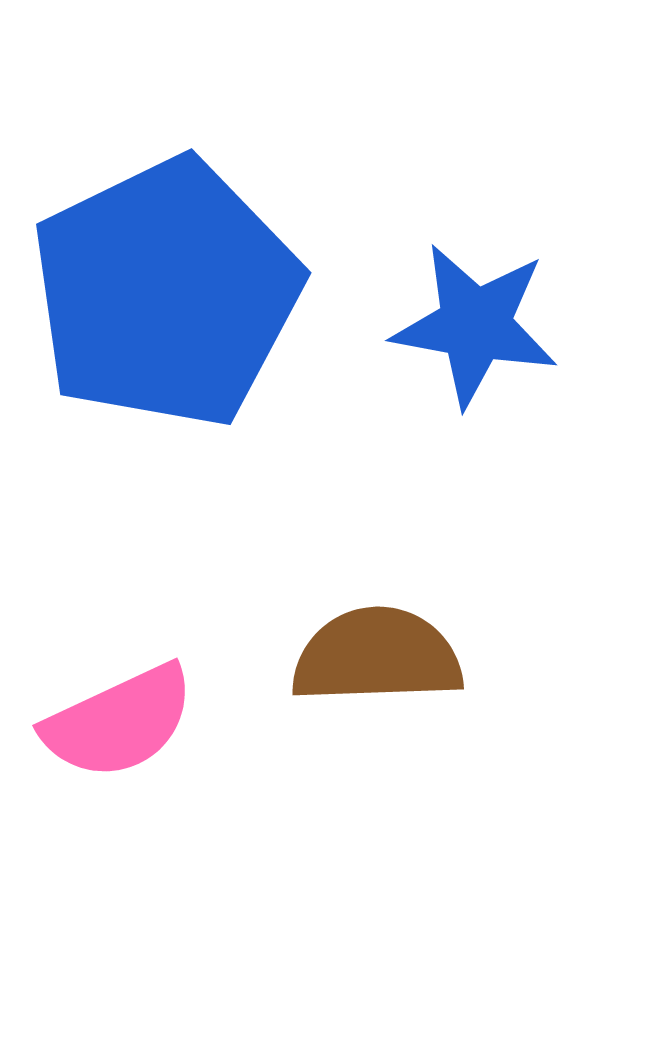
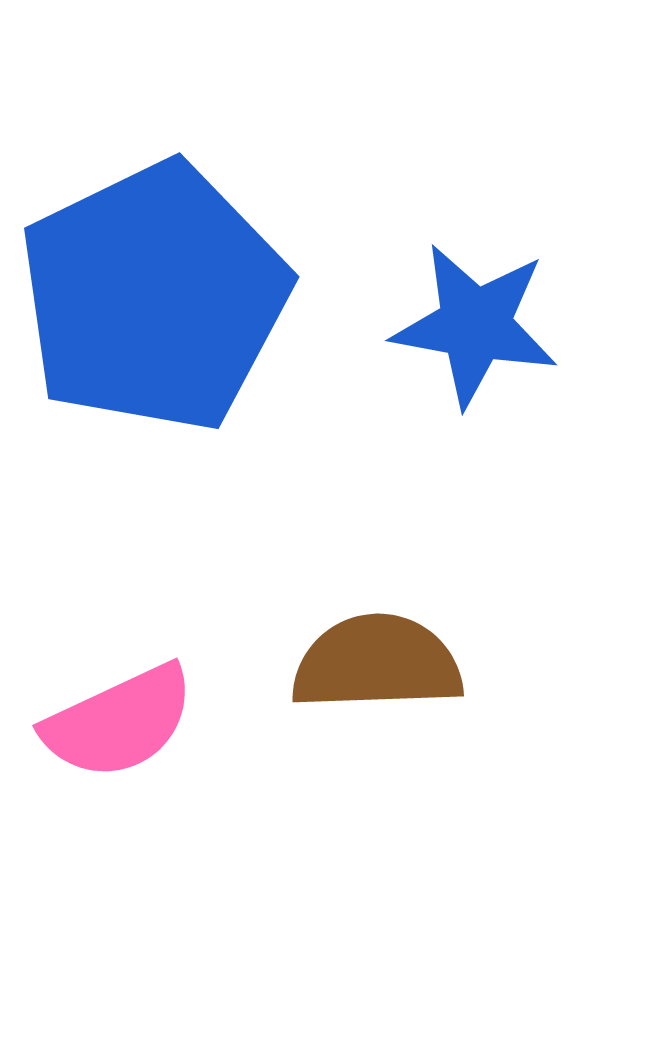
blue pentagon: moved 12 px left, 4 px down
brown semicircle: moved 7 px down
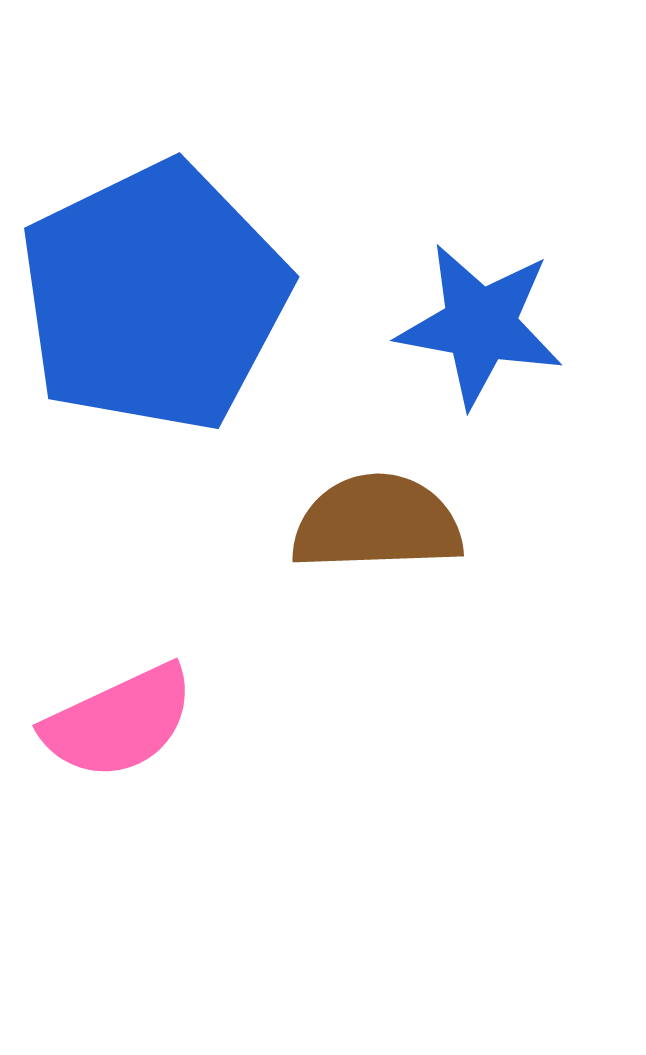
blue star: moved 5 px right
brown semicircle: moved 140 px up
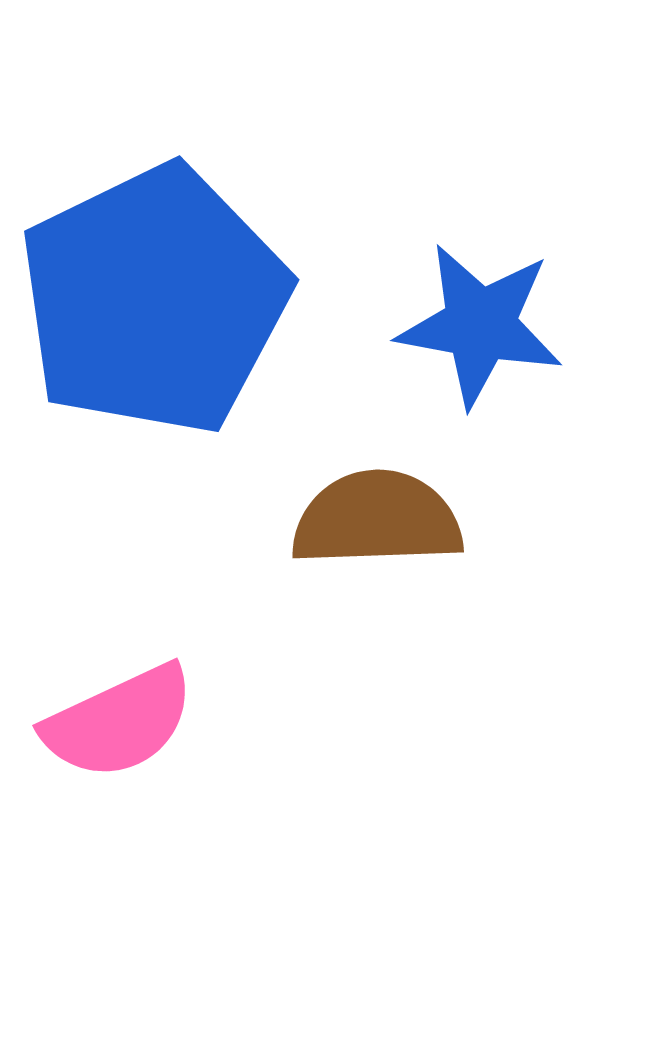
blue pentagon: moved 3 px down
brown semicircle: moved 4 px up
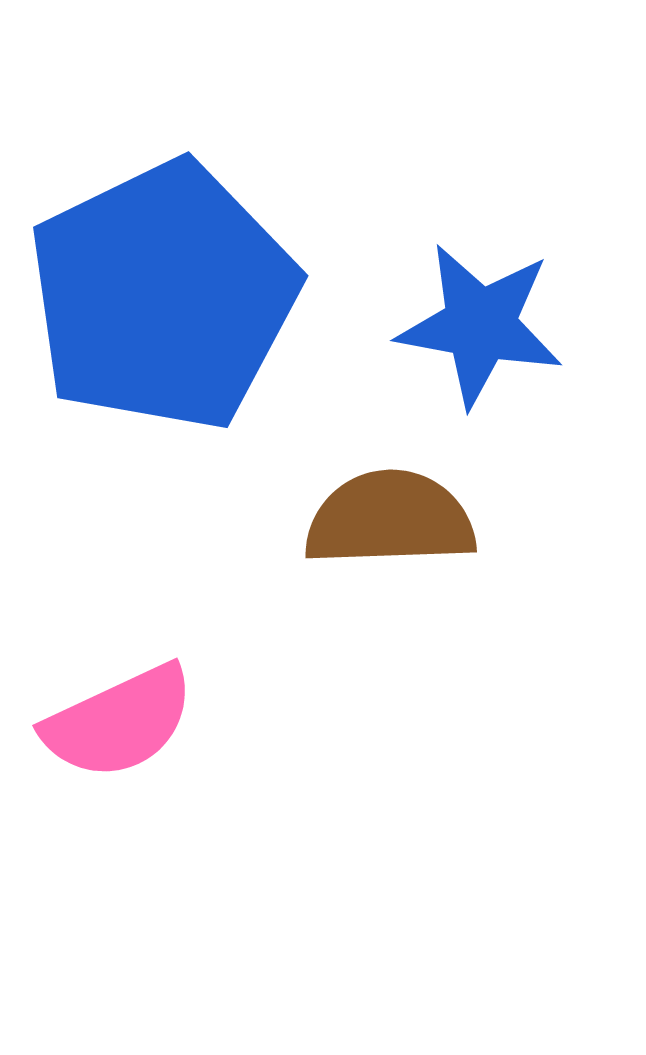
blue pentagon: moved 9 px right, 4 px up
brown semicircle: moved 13 px right
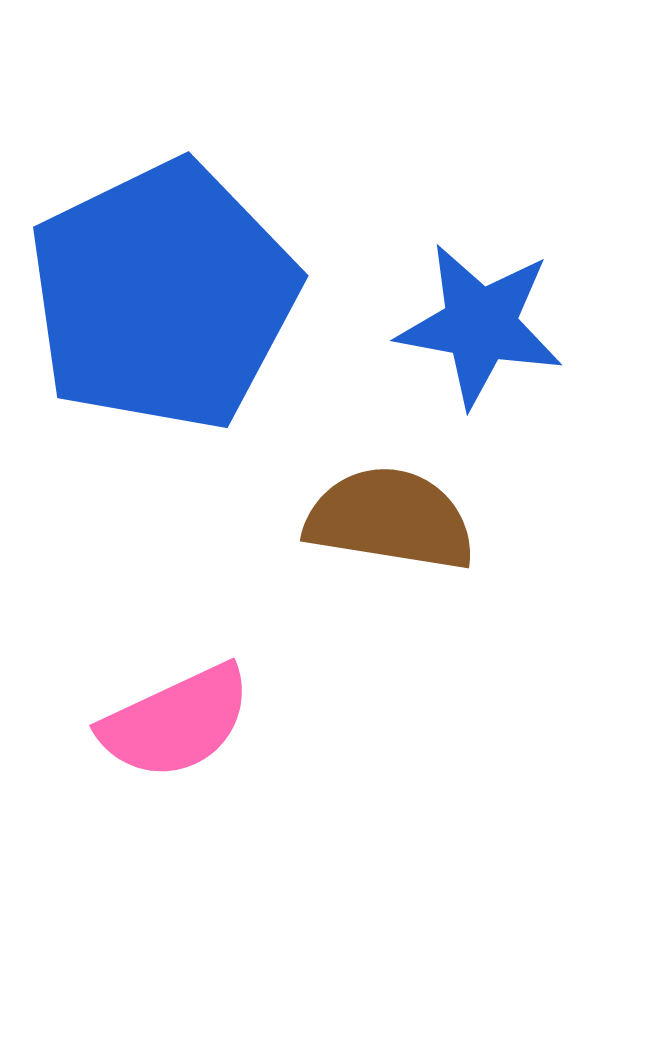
brown semicircle: rotated 11 degrees clockwise
pink semicircle: moved 57 px right
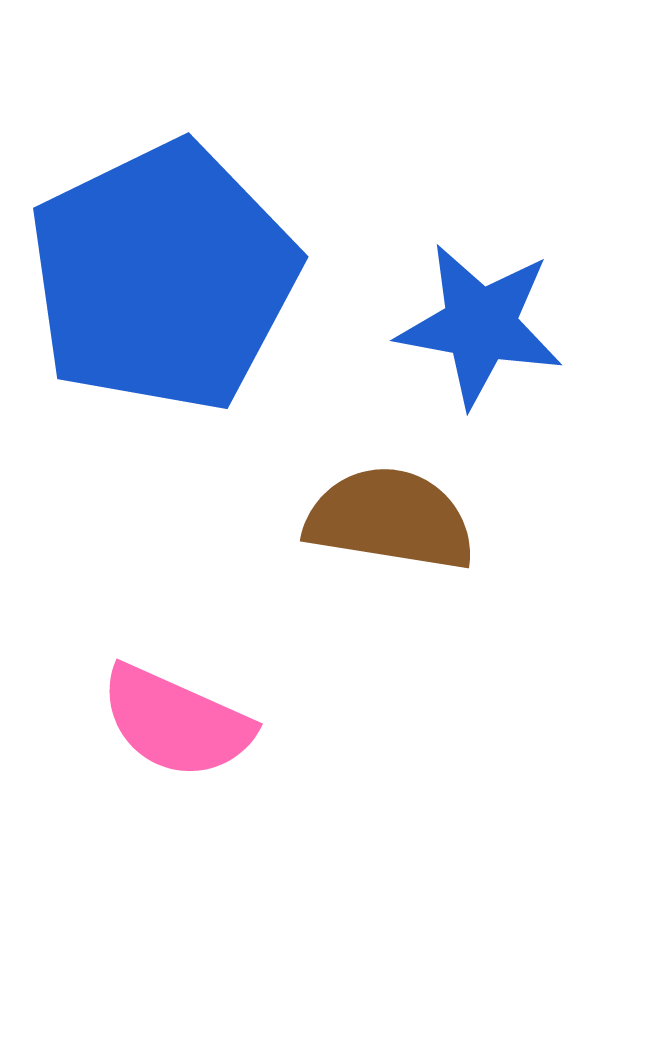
blue pentagon: moved 19 px up
pink semicircle: rotated 49 degrees clockwise
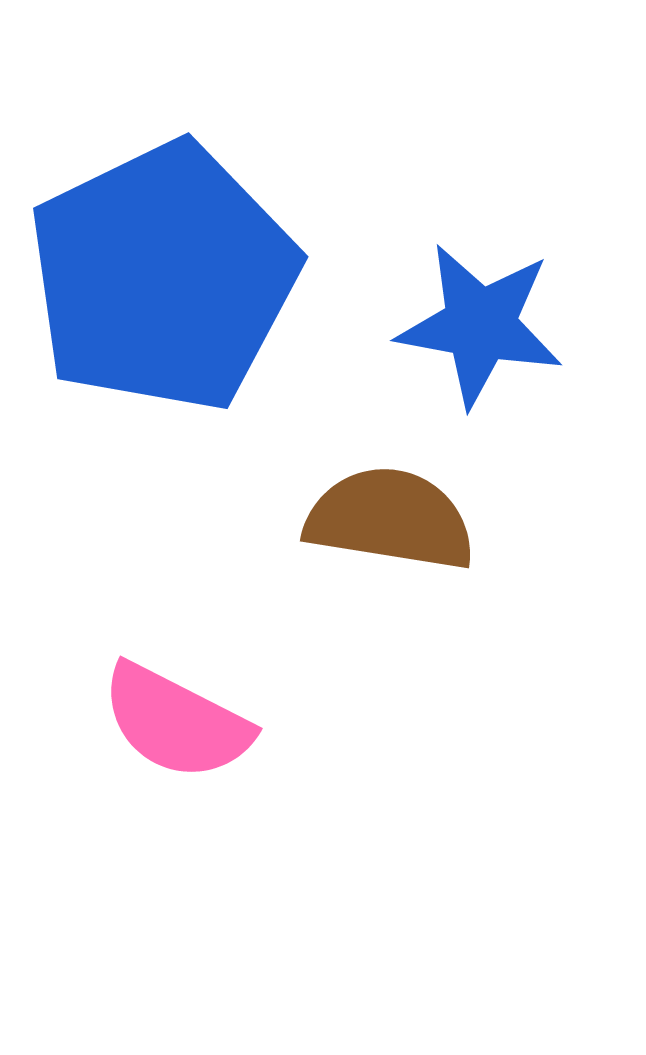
pink semicircle: rotated 3 degrees clockwise
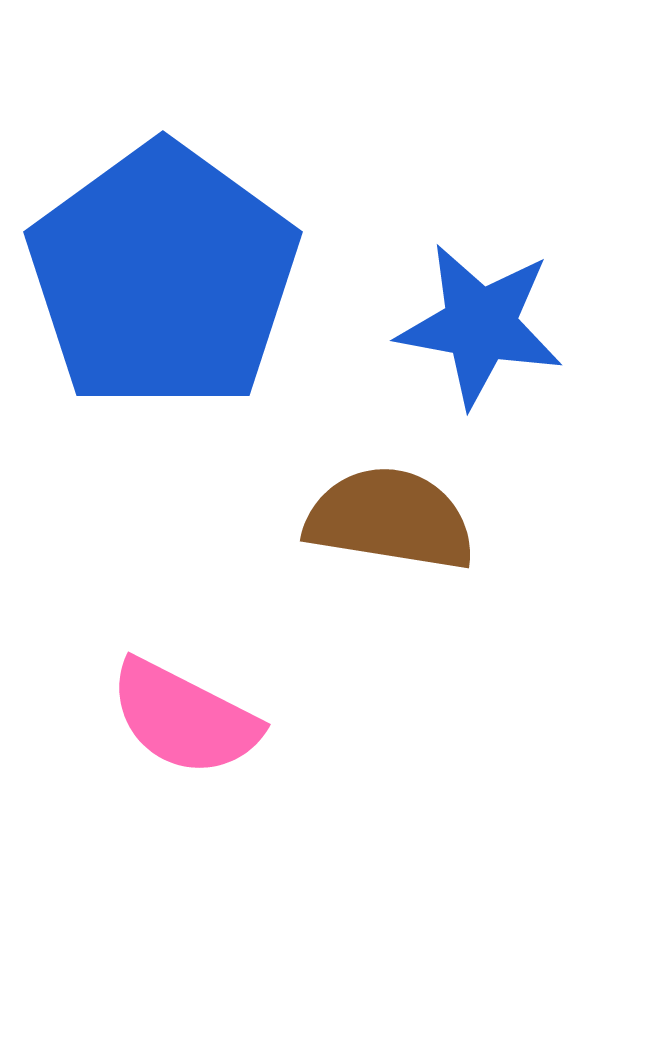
blue pentagon: rotated 10 degrees counterclockwise
pink semicircle: moved 8 px right, 4 px up
